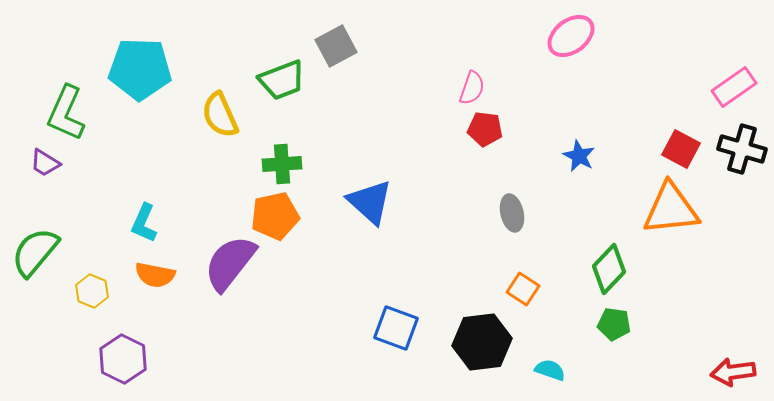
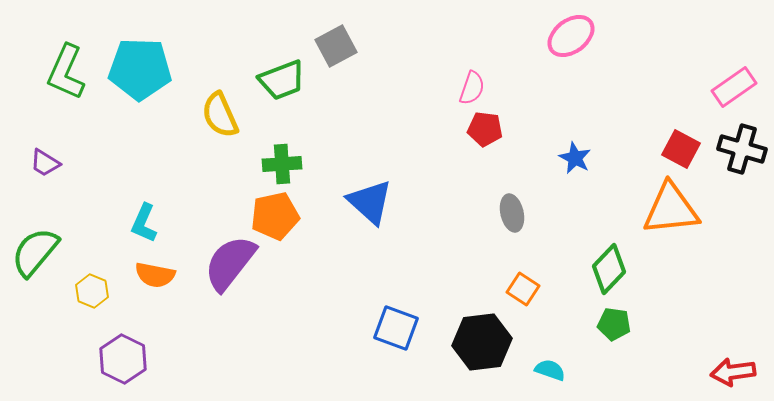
green L-shape: moved 41 px up
blue star: moved 4 px left, 2 px down
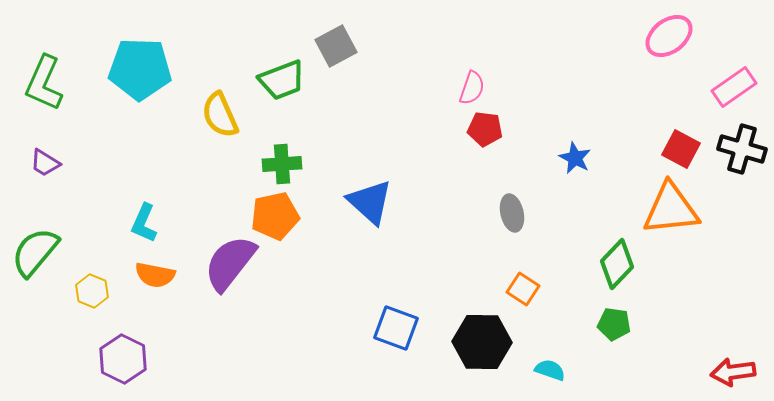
pink ellipse: moved 98 px right
green L-shape: moved 22 px left, 11 px down
green diamond: moved 8 px right, 5 px up
black hexagon: rotated 8 degrees clockwise
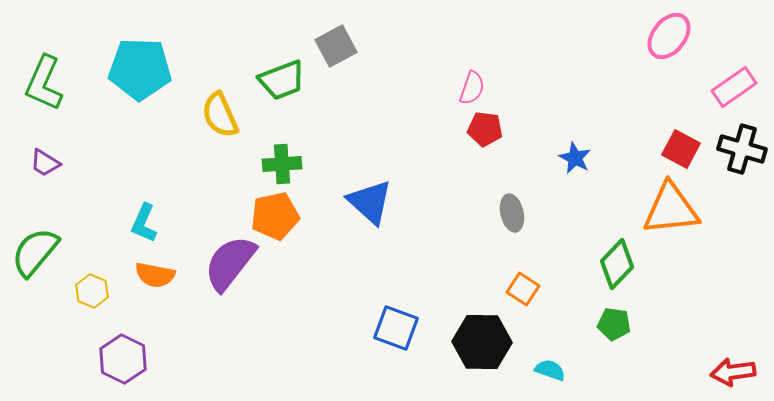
pink ellipse: rotated 15 degrees counterclockwise
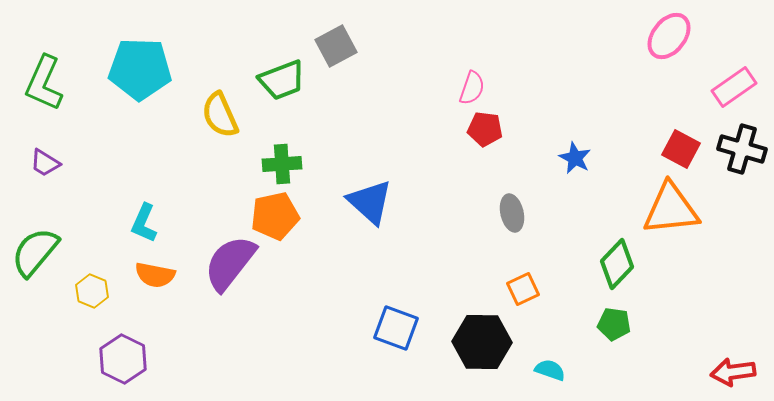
orange square: rotated 32 degrees clockwise
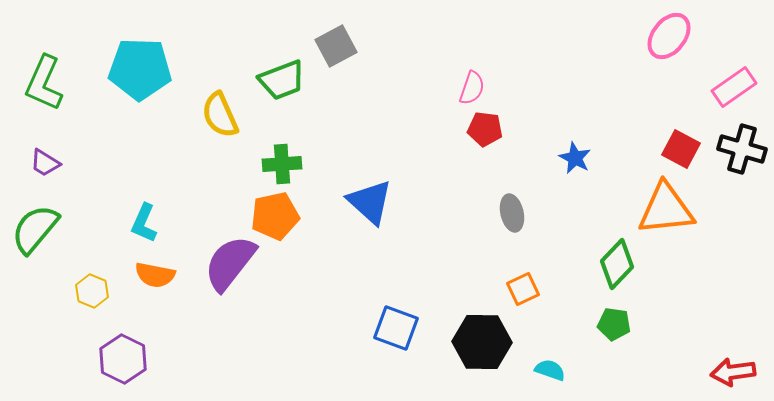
orange triangle: moved 5 px left
green semicircle: moved 23 px up
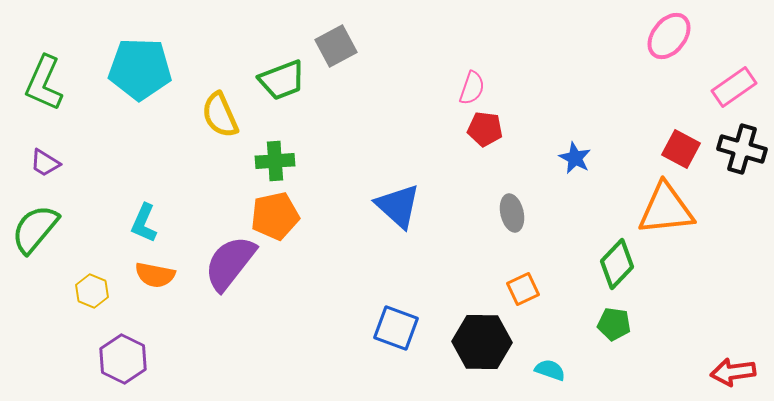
green cross: moved 7 px left, 3 px up
blue triangle: moved 28 px right, 4 px down
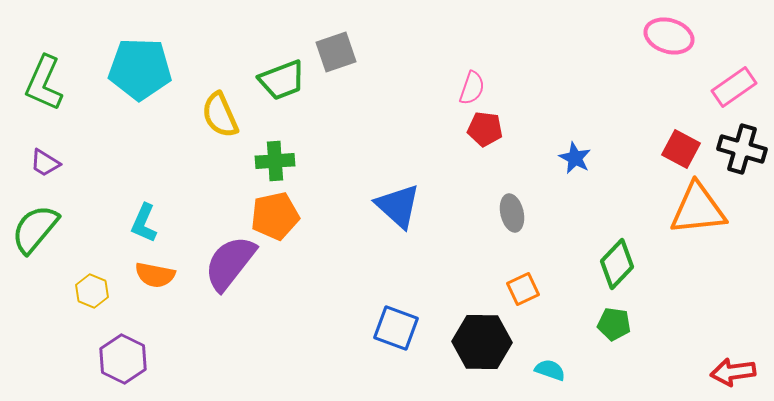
pink ellipse: rotated 69 degrees clockwise
gray square: moved 6 px down; rotated 9 degrees clockwise
orange triangle: moved 32 px right
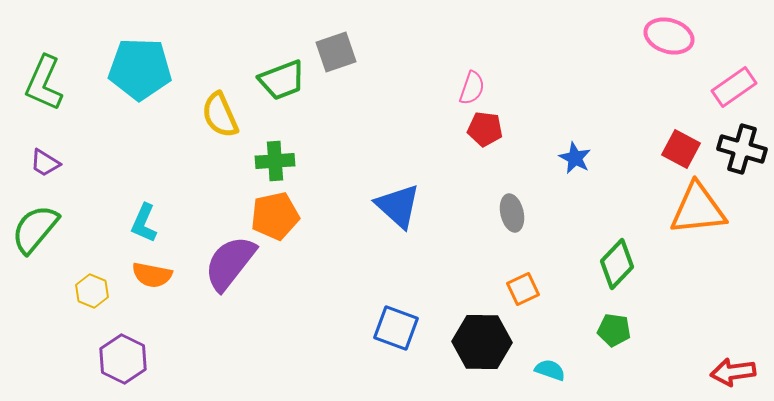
orange semicircle: moved 3 px left
green pentagon: moved 6 px down
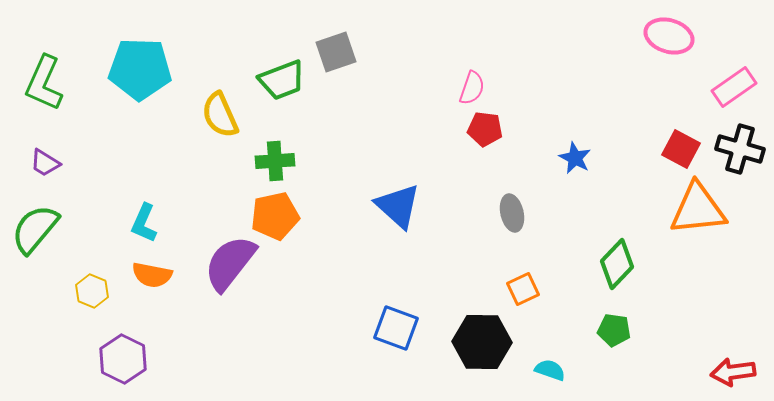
black cross: moved 2 px left
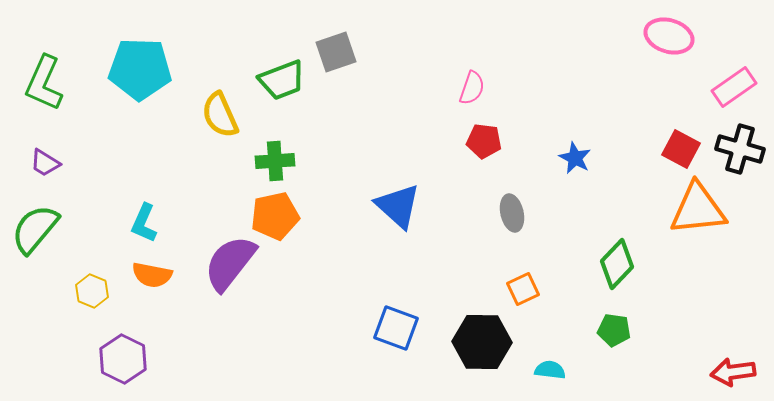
red pentagon: moved 1 px left, 12 px down
cyan semicircle: rotated 12 degrees counterclockwise
